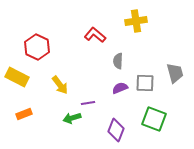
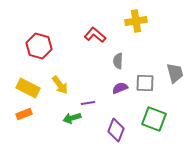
red hexagon: moved 2 px right, 1 px up; rotated 10 degrees counterclockwise
yellow rectangle: moved 11 px right, 11 px down
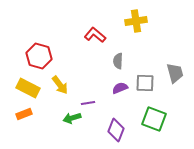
red hexagon: moved 10 px down
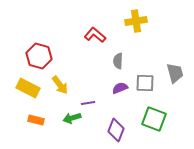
orange rectangle: moved 12 px right, 6 px down; rotated 35 degrees clockwise
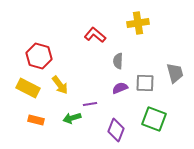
yellow cross: moved 2 px right, 2 px down
purple line: moved 2 px right, 1 px down
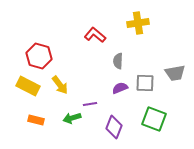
gray trapezoid: rotated 95 degrees clockwise
yellow rectangle: moved 2 px up
purple diamond: moved 2 px left, 3 px up
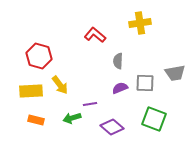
yellow cross: moved 2 px right
yellow rectangle: moved 3 px right, 5 px down; rotated 30 degrees counterclockwise
purple diamond: moved 2 px left; rotated 70 degrees counterclockwise
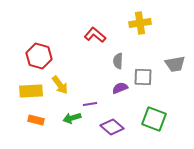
gray trapezoid: moved 9 px up
gray square: moved 2 px left, 6 px up
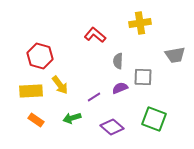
red hexagon: moved 1 px right
gray trapezoid: moved 9 px up
purple line: moved 4 px right, 7 px up; rotated 24 degrees counterclockwise
orange rectangle: rotated 21 degrees clockwise
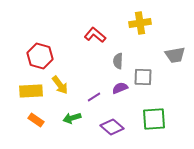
green square: rotated 25 degrees counterclockwise
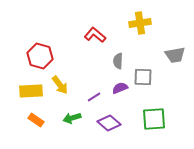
purple diamond: moved 3 px left, 4 px up
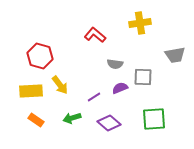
gray semicircle: moved 3 px left, 3 px down; rotated 84 degrees counterclockwise
